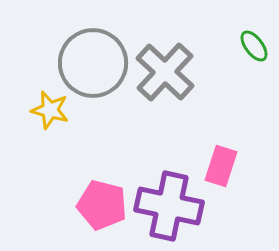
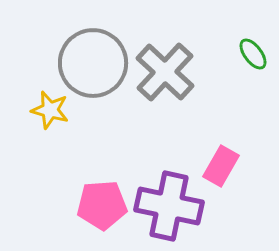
green ellipse: moved 1 px left, 8 px down
pink rectangle: rotated 12 degrees clockwise
pink pentagon: rotated 18 degrees counterclockwise
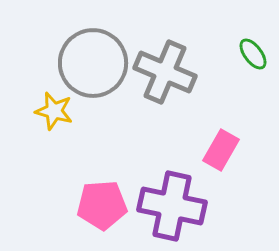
gray cross: rotated 20 degrees counterclockwise
yellow star: moved 4 px right, 1 px down
pink rectangle: moved 16 px up
purple cross: moved 3 px right
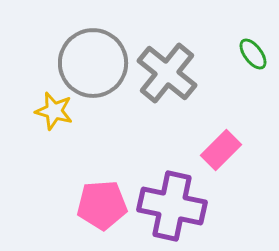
gray cross: moved 2 px right, 1 px down; rotated 16 degrees clockwise
pink rectangle: rotated 15 degrees clockwise
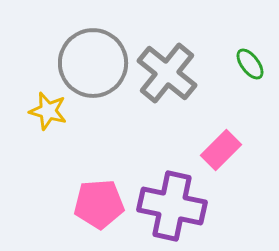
green ellipse: moved 3 px left, 10 px down
yellow star: moved 6 px left
pink pentagon: moved 3 px left, 1 px up
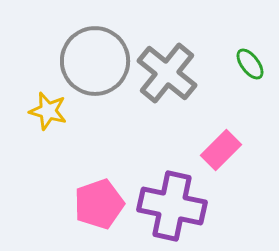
gray circle: moved 2 px right, 2 px up
pink pentagon: rotated 15 degrees counterclockwise
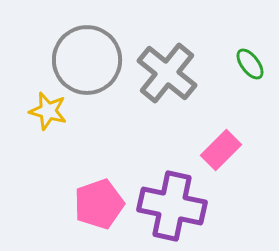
gray circle: moved 8 px left, 1 px up
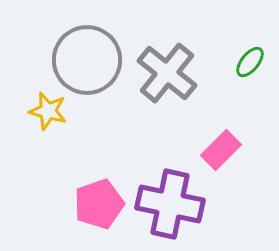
green ellipse: moved 2 px up; rotated 76 degrees clockwise
purple cross: moved 2 px left, 2 px up
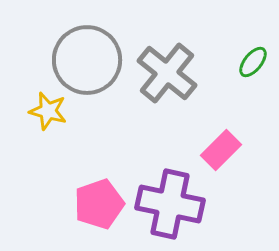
green ellipse: moved 3 px right
